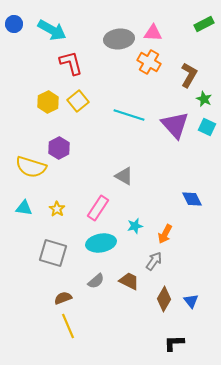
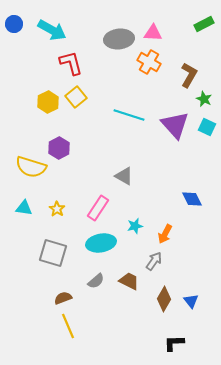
yellow square: moved 2 px left, 4 px up
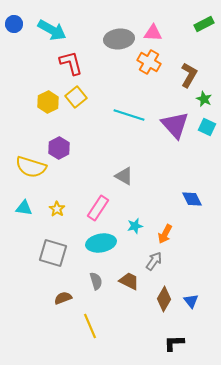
gray semicircle: rotated 66 degrees counterclockwise
yellow line: moved 22 px right
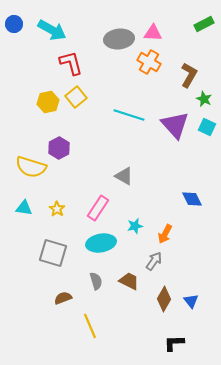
yellow hexagon: rotated 15 degrees clockwise
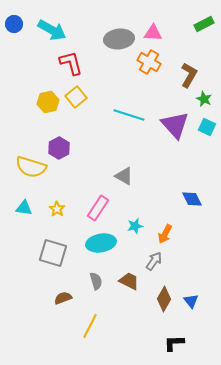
yellow line: rotated 50 degrees clockwise
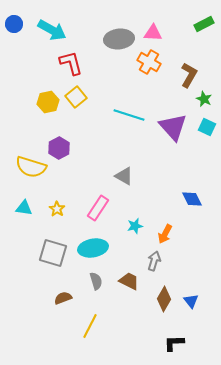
purple triangle: moved 2 px left, 2 px down
cyan ellipse: moved 8 px left, 5 px down
gray arrow: rotated 18 degrees counterclockwise
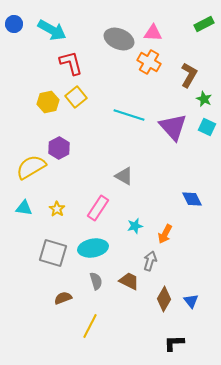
gray ellipse: rotated 28 degrees clockwise
yellow semicircle: rotated 132 degrees clockwise
gray arrow: moved 4 px left
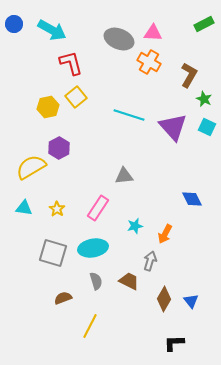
yellow hexagon: moved 5 px down
gray triangle: rotated 36 degrees counterclockwise
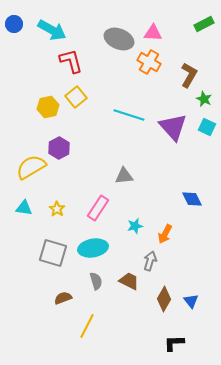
red L-shape: moved 2 px up
yellow line: moved 3 px left
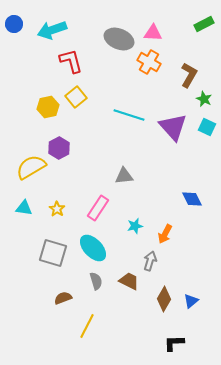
cyan arrow: rotated 132 degrees clockwise
cyan ellipse: rotated 56 degrees clockwise
blue triangle: rotated 28 degrees clockwise
